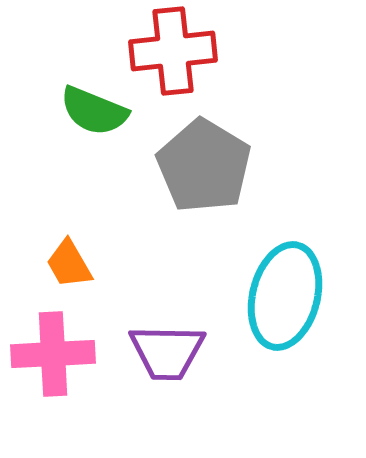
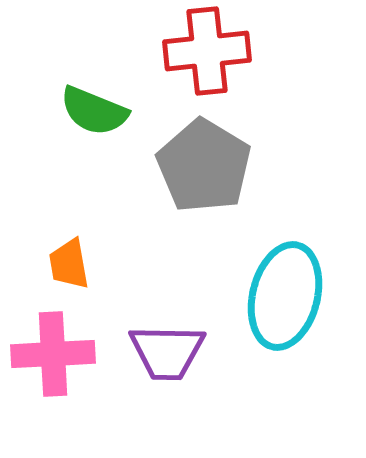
red cross: moved 34 px right
orange trapezoid: rotated 20 degrees clockwise
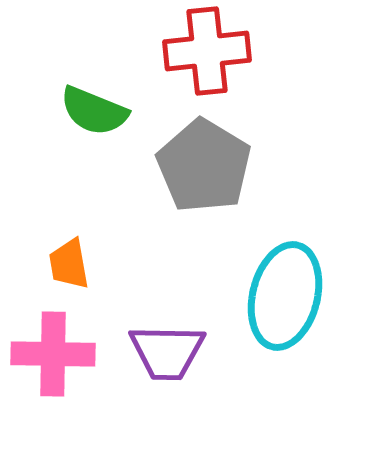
pink cross: rotated 4 degrees clockwise
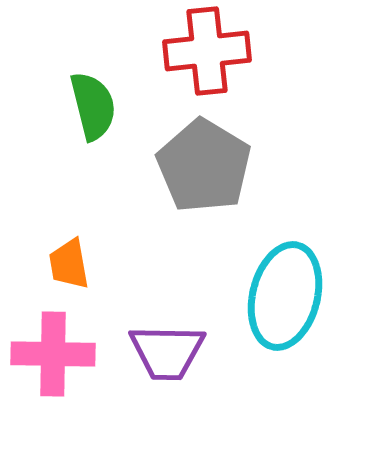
green semicircle: moved 1 px left, 5 px up; rotated 126 degrees counterclockwise
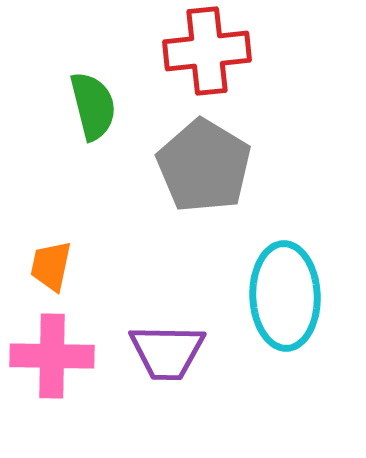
orange trapezoid: moved 18 px left, 2 px down; rotated 22 degrees clockwise
cyan ellipse: rotated 16 degrees counterclockwise
pink cross: moved 1 px left, 2 px down
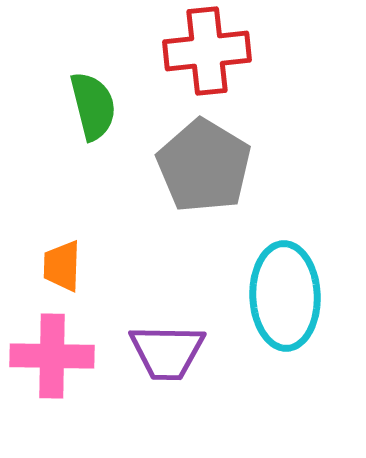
orange trapezoid: moved 11 px right; rotated 10 degrees counterclockwise
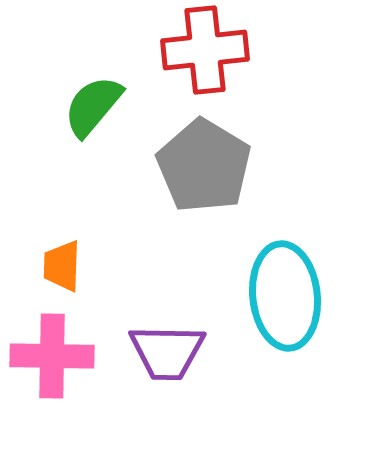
red cross: moved 2 px left, 1 px up
green semicircle: rotated 126 degrees counterclockwise
cyan ellipse: rotated 4 degrees counterclockwise
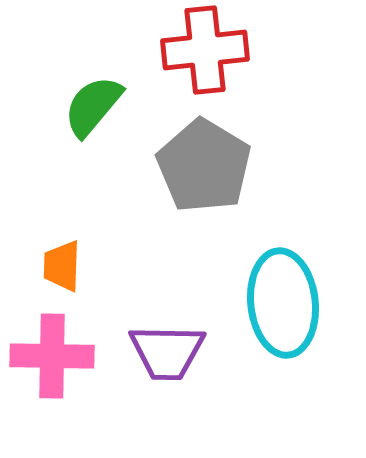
cyan ellipse: moved 2 px left, 7 px down
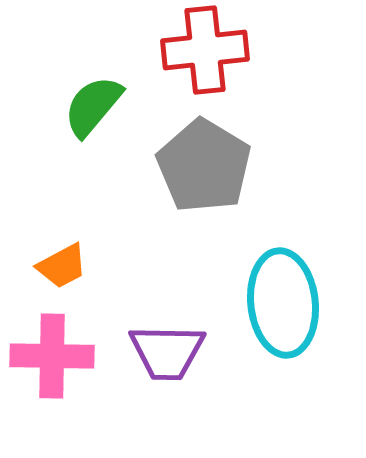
orange trapezoid: rotated 120 degrees counterclockwise
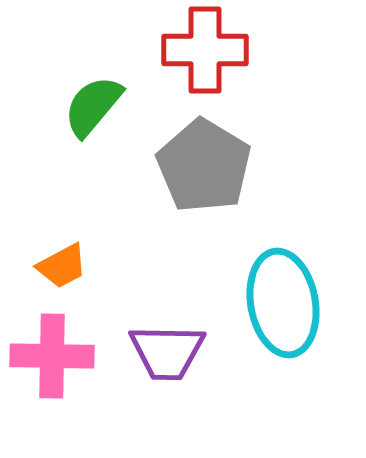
red cross: rotated 6 degrees clockwise
cyan ellipse: rotated 4 degrees counterclockwise
